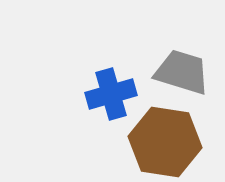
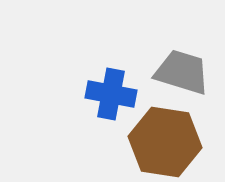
blue cross: rotated 27 degrees clockwise
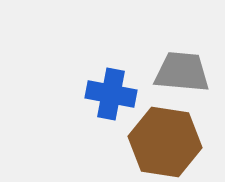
gray trapezoid: rotated 12 degrees counterclockwise
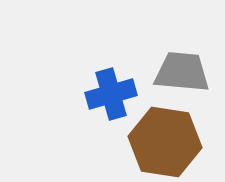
blue cross: rotated 27 degrees counterclockwise
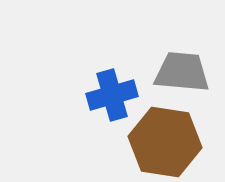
blue cross: moved 1 px right, 1 px down
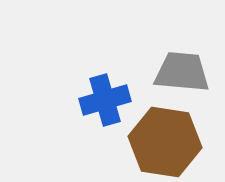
blue cross: moved 7 px left, 5 px down
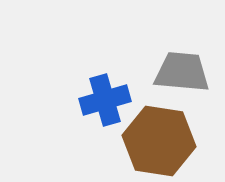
brown hexagon: moved 6 px left, 1 px up
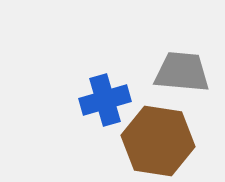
brown hexagon: moved 1 px left
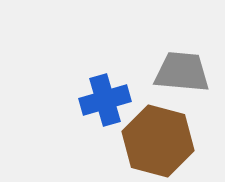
brown hexagon: rotated 6 degrees clockwise
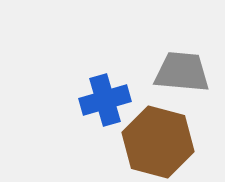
brown hexagon: moved 1 px down
